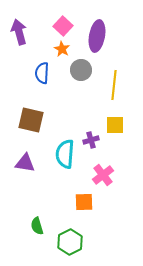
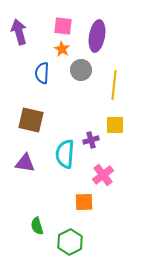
pink square: rotated 36 degrees counterclockwise
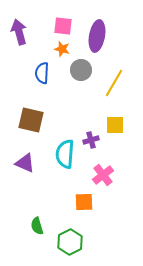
orange star: rotated 14 degrees counterclockwise
yellow line: moved 2 px up; rotated 24 degrees clockwise
purple triangle: rotated 15 degrees clockwise
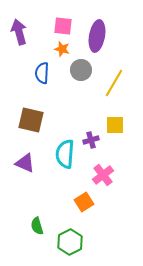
orange square: rotated 30 degrees counterclockwise
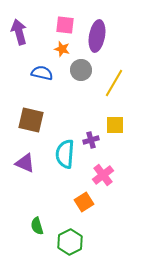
pink square: moved 2 px right, 1 px up
blue semicircle: rotated 100 degrees clockwise
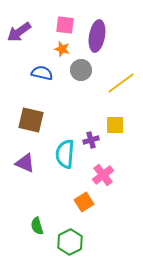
purple arrow: rotated 110 degrees counterclockwise
yellow line: moved 7 px right; rotated 24 degrees clockwise
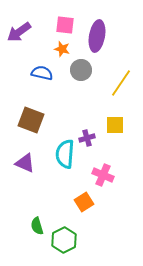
yellow line: rotated 20 degrees counterclockwise
brown square: rotated 8 degrees clockwise
purple cross: moved 4 px left, 2 px up
pink cross: rotated 30 degrees counterclockwise
green hexagon: moved 6 px left, 2 px up
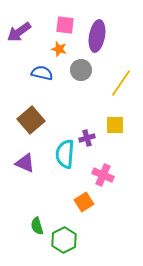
orange star: moved 3 px left
brown square: rotated 28 degrees clockwise
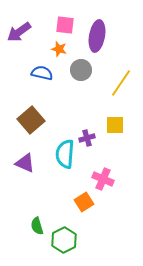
pink cross: moved 4 px down
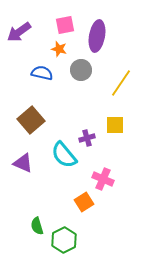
pink square: rotated 18 degrees counterclockwise
cyan semicircle: moved 1 px left, 1 px down; rotated 44 degrees counterclockwise
purple triangle: moved 2 px left
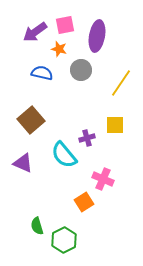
purple arrow: moved 16 px right
